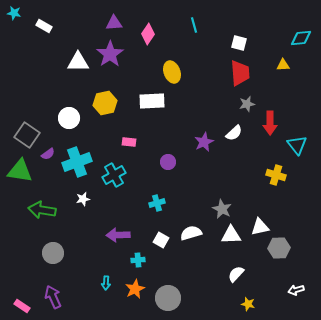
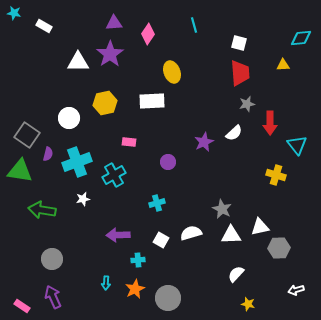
purple semicircle at (48, 154): rotated 40 degrees counterclockwise
gray circle at (53, 253): moved 1 px left, 6 px down
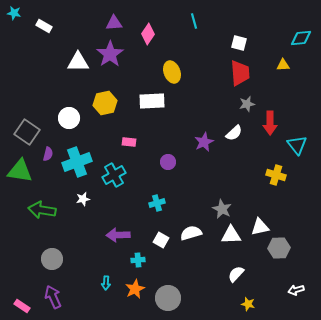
cyan line at (194, 25): moved 4 px up
gray square at (27, 135): moved 3 px up
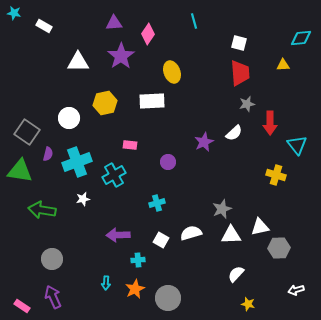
purple star at (110, 54): moved 11 px right, 2 px down
pink rectangle at (129, 142): moved 1 px right, 3 px down
gray star at (222, 209): rotated 24 degrees clockwise
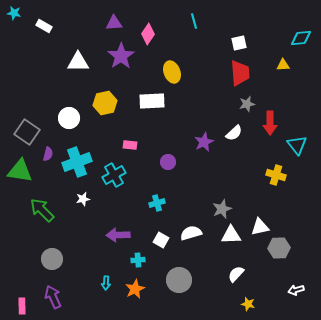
white square at (239, 43): rotated 28 degrees counterclockwise
green arrow at (42, 210): rotated 36 degrees clockwise
gray circle at (168, 298): moved 11 px right, 18 px up
pink rectangle at (22, 306): rotated 56 degrees clockwise
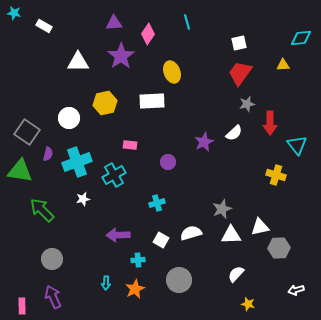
cyan line at (194, 21): moved 7 px left, 1 px down
red trapezoid at (240, 73): rotated 140 degrees counterclockwise
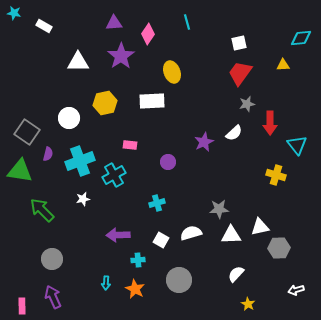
cyan cross at (77, 162): moved 3 px right, 1 px up
gray star at (222, 209): moved 3 px left; rotated 18 degrees clockwise
orange star at (135, 289): rotated 18 degrees counterclockwise
yellow star at (248, 304): rotated 16 degrees clockwise
